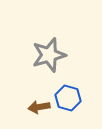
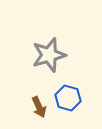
brown arrow: rotated 105 degrees counterclockwise
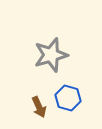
gray star: moved 2 px right
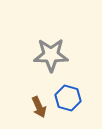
gray star: rotated 16 degrees clockwise
